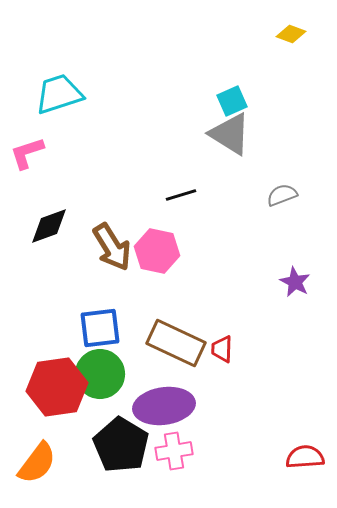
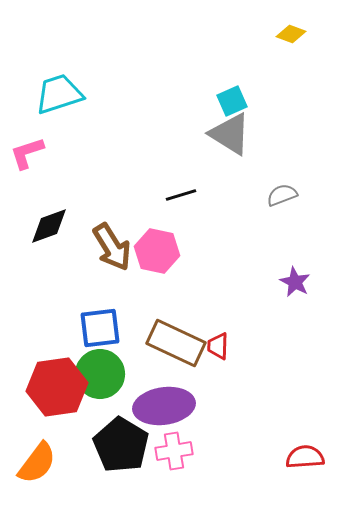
red trapezoid: moved 4 px left, 3 px up
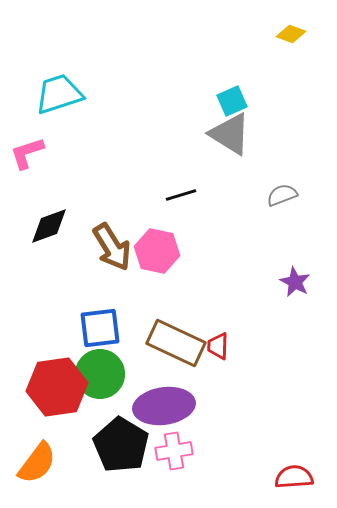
red semicircle: moved 11 px left, 20 px down
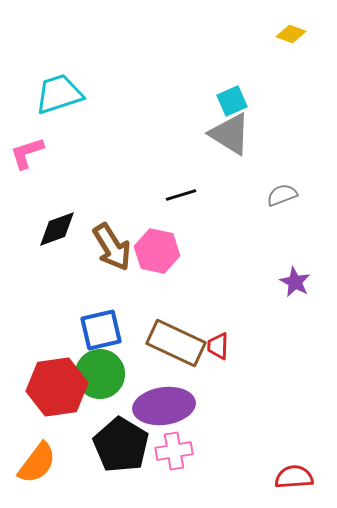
black diamond: moved 8 px right, 3 px down
blue square: moved 1 px right, 2 px down; rotated 6 degrees counterclockwise
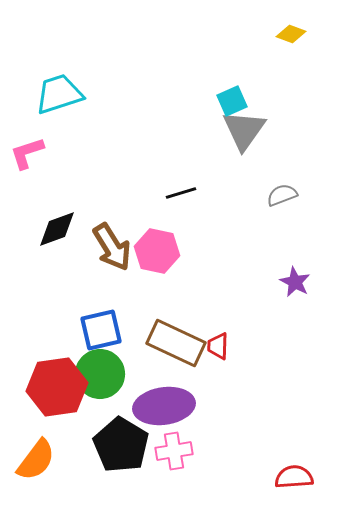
gray triangle: moved 14 px right, 4 px up; rotated 33 degrees clockwise
black line: moved 2 px up
orange semicircle: moved 1 px left, 3 px up
